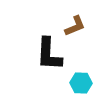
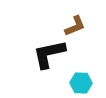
black L-shape: rotated 75 degrees clockwise
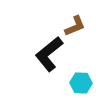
black L-shape: rotated 27 degrees counterclockwise
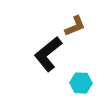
black L-shape: moved 1 px left
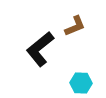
black L-shape: moved 8 px left, 5 px up
